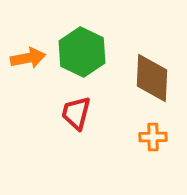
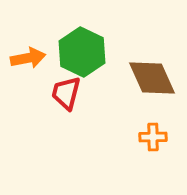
brown diamond: rotated 27 degrees counterclockwise
red trapezoid: moved 10 px left, 20 px up
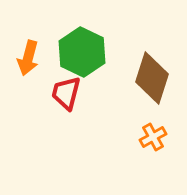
orange arrow: rotated 116 degrees clockwise
brown diamond: rotated 42 degrees clockwise
orange cross: rotated 28 degrees counterclockwise
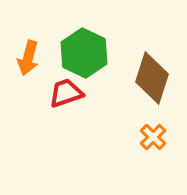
green hexagon: moved 2 px right, 1 px down
red trapezoid: rotated 57 degrees clockwise
orange cross: rotated 16 degrees counterclockwise
